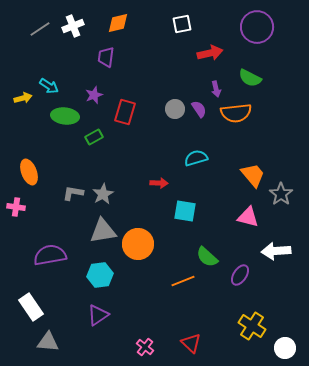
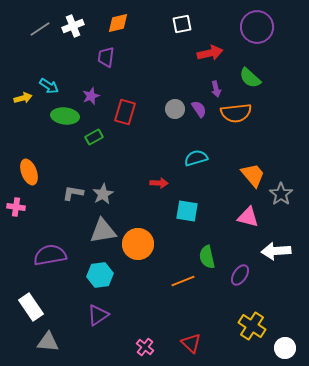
green semicircle at (250, 78): rotated 15 degrees clockwise
purple star at (94, 95): moved 3 px left, 1 px down
cyan square at (185, 211): moved 2 px right
green semicircle at (207, 257): rotated 35 degrees clockwise
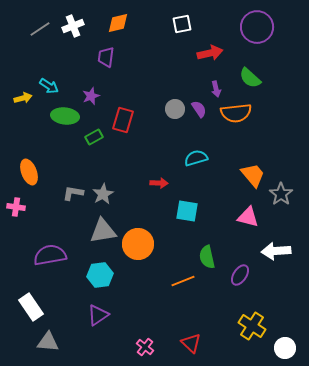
red rectangle at (125, 112): moved 2 px left, 8 px down
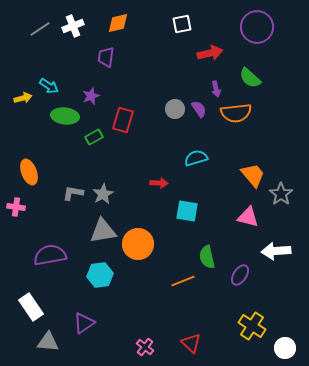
purple triangle at (98, 315): moved 14 px left, 8 px down
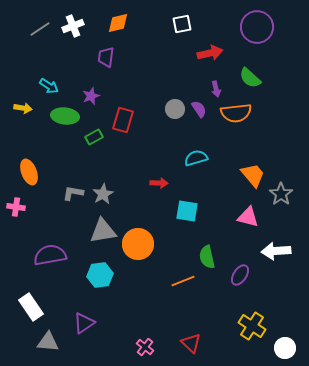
yellow arrow at (23, 98): moved 10 px down; rotated 24 degrees clockwise
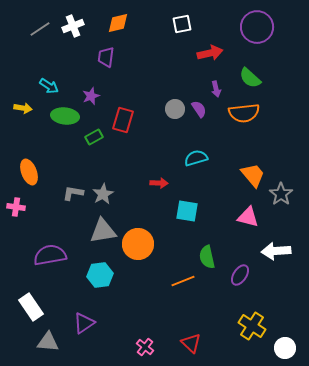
orange semicircle at (236, 113): moved 8 px right
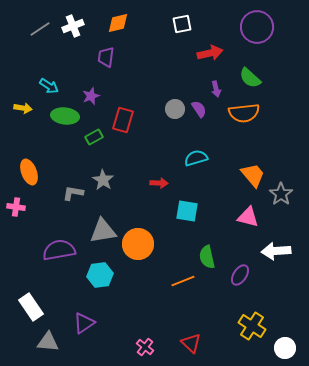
gray star at (103, 194): moved 14 px up; rotated 10 degrees counterclockwise
purple semicircle at (50, 255): moved 9 px right, 5 px up
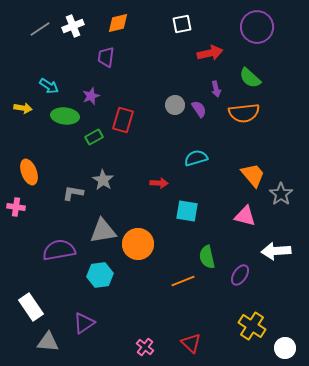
gray circle at (175, 109): moved 4 px up
pink triangle at (248, 217): moved 3 px left, 1 px up
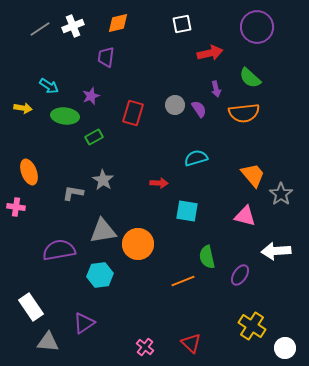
red rectangle at (123, 120): moved 10 px right, 7 px up
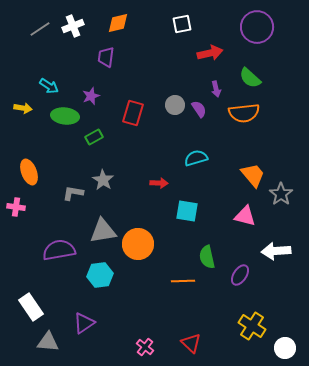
orange line at (183, 281): rotated 20 degrees clockwise
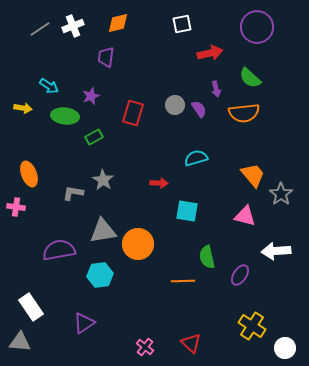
orange ellipse at (29, 172): moved 2 px down
gray triangle at (48, 342): moved 28 px left
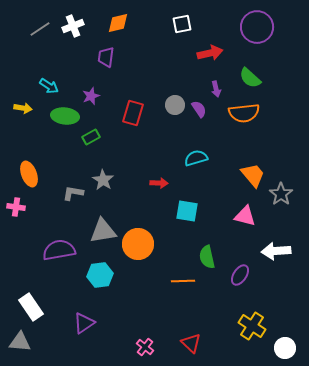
green rectangle at (94, 137): moved 3 px left
